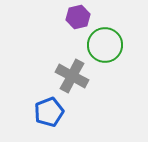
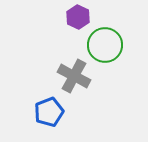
purple hexagon: rotated 20 degrees counterclockwise
gray cross: moved 2 px right
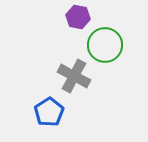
purple hexagon: rotated 15 degrees counterclockwise
blue pentagon: rotated 12 degrees counterclockwise
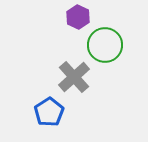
purple hexagon: rotated 15 degrees clockwise
gray cross: moved 1 px down; rotated 20 degrees clockwise
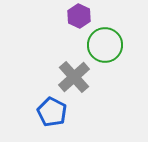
purple hexagon: moved 1 px right, 1 px up
blue pentagon: moved 3 px right; rotated 12 degrees counterclockwise
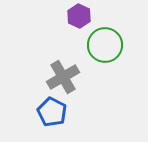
gray cross: moved 11 px left; rotated 12 degrees clockwise
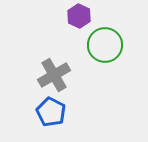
gray cross: moved 9 px left, 2 px up
blue pentagon: moved 1 px left
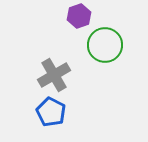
purple hexagon: rotated 15 degrees clockwise
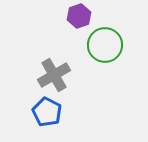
blue pentagon: moved 4 px left
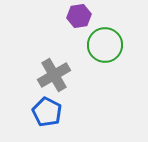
purple hexagon: rotated 10 degrees clockwise
